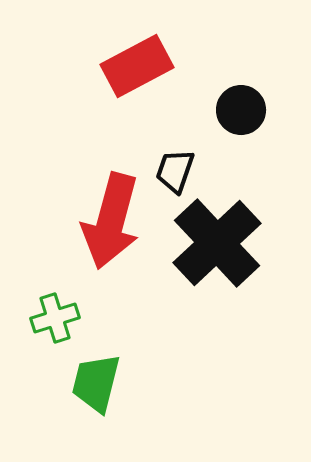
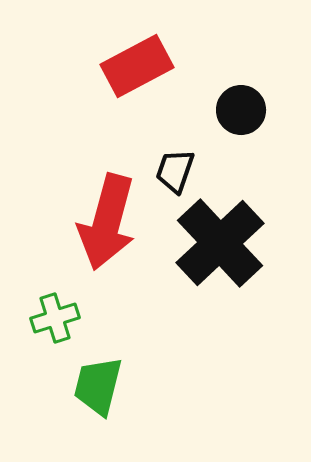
red arrow: moved 4 px left, 1 px down
black cross: moved 3 px right
green trapezoid: moved 2 px right, 3 px down
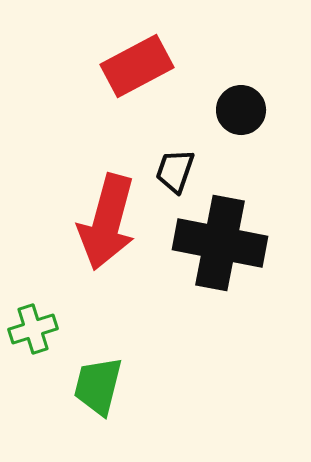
black cross: rotated 36 degrees counterclockwise
green cross: moved 22 px left, 11 px down
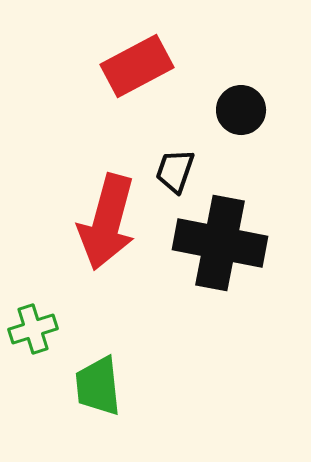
green trapezoid: rotated 20 degrees counterclockwise
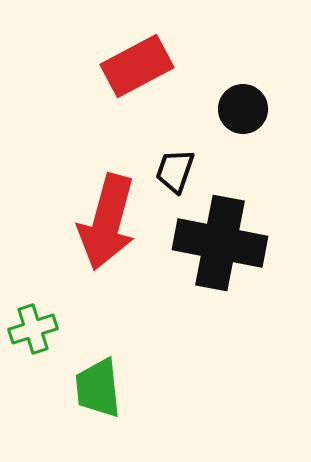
black circle: moved 2 px right, 1 px up
green trapezoid: moved 2 px down
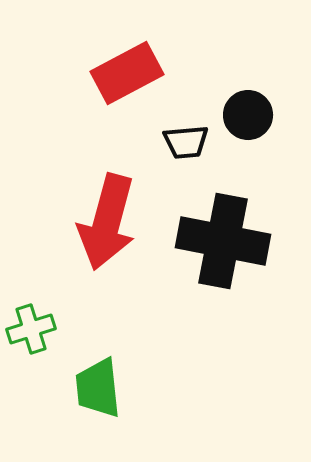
red rectangle: moved 10 px left, 7 px down
black circle: moved 5 px right, 6 px down
black trapezoid: moved 11 px right, 29 px up; rotated 114 degrees counterclockwise
black cross: moved 3 px right, 2 px up
green cross: moved 2 px left
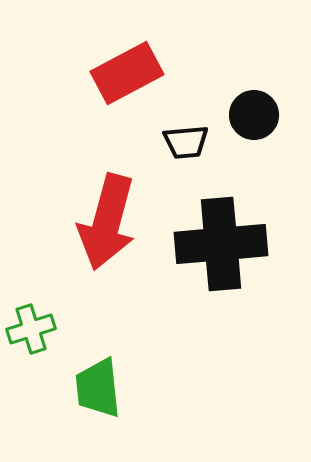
black circle: moved 6 px right
black cross: moved 2 px left, 3 px down; rotated 16 degrees counterclockwise
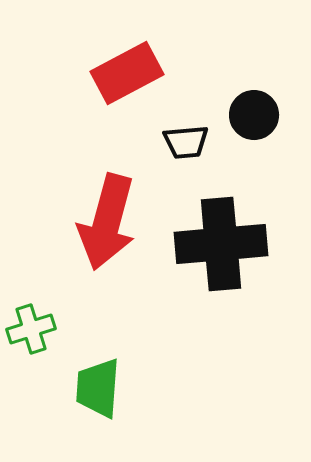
green trapezoid: rotated 10 degrees clockwise
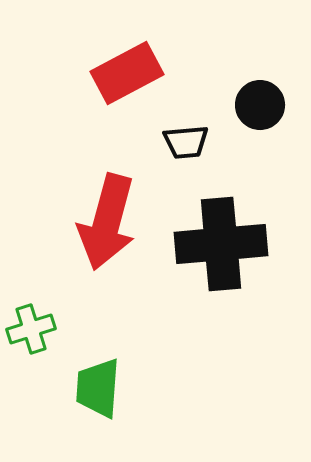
black circle: moved 6 px right, 10 px up
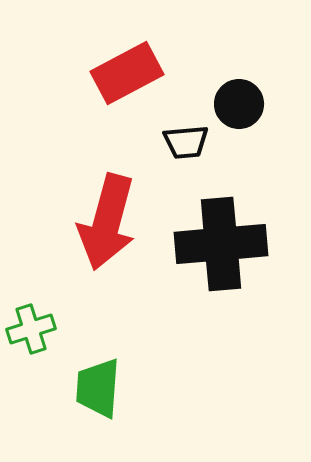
black circle: moved 21 px left, 1 px up
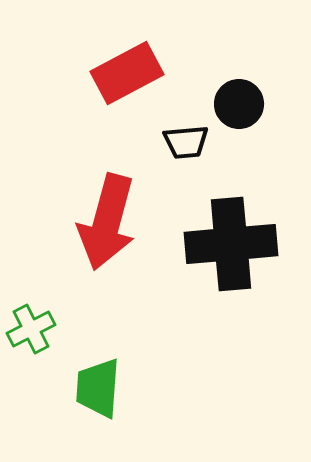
black cross: moved 10 px right
green cross: rotated 9 degrees counterclockwise
